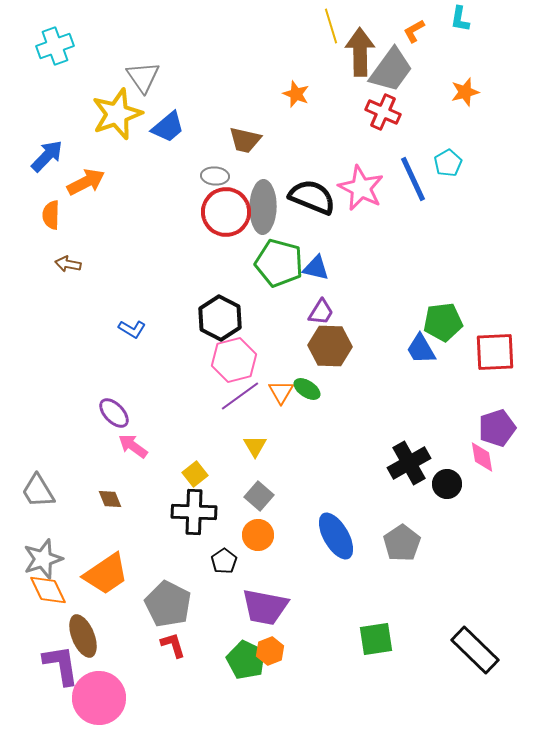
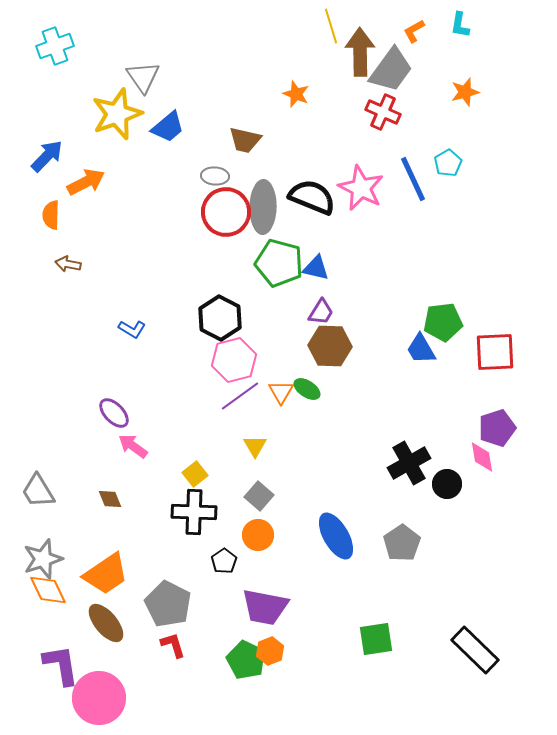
cyan L-shape at (460, 19): moved 6 px down
brown ellipse at (83, 636): moved 23 px right, 13 px up; rotated 18 degrees counterclockwise
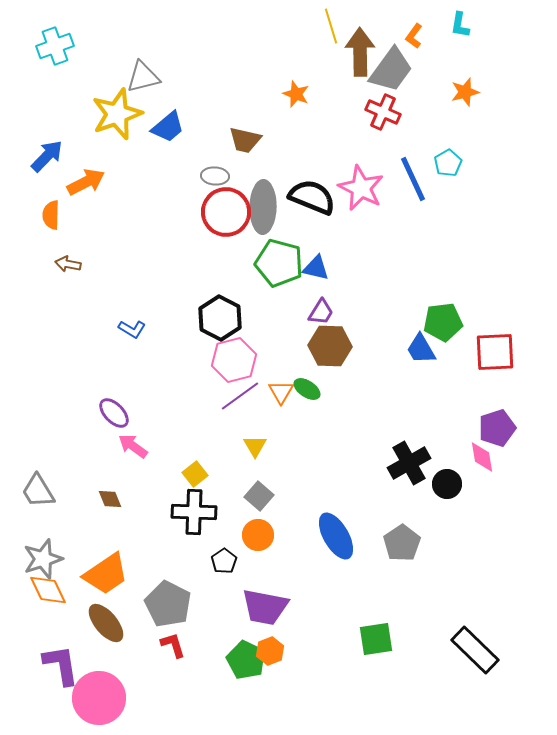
orange L-shape at (414, 31): moved 5 px down; rotated 25 degrees counterclockwise
gray triangle at (143, 77): rotated 51 degrees clockwise
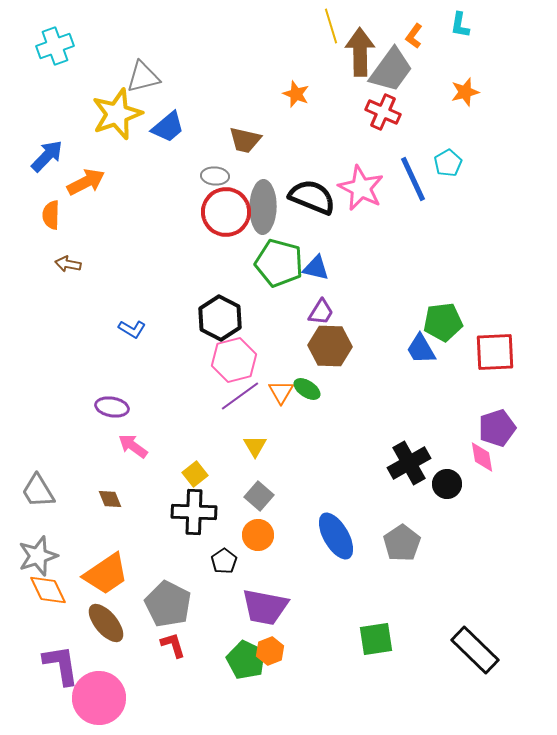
purple ellipse at (114, 413): moved 2 px left, 6 px up; rotated 36 degrees counterclockwise
gray star at (43, 559): moved 5 px left, 3 px up
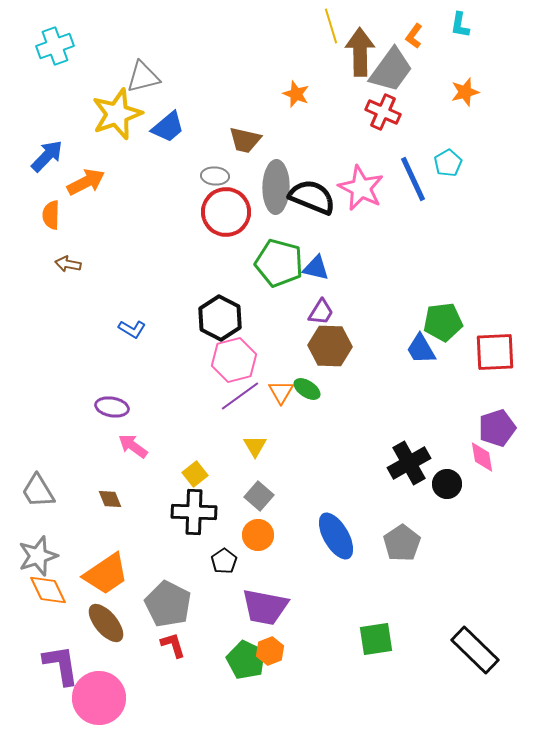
gray ellipse at (263, 207): moved 13 px right, 20 px up
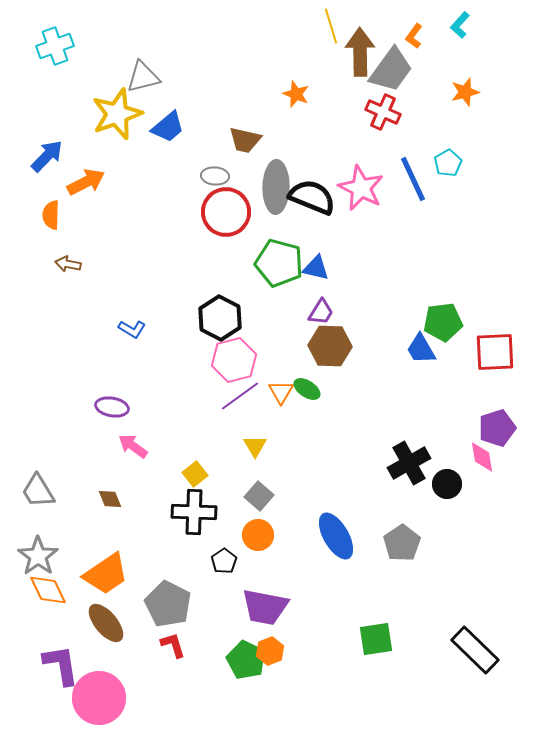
cyan L-shape at (460, 25): rotated 32 degrees clockwise
gray star at (38, 556): rotated 18 degrees counterclockwise
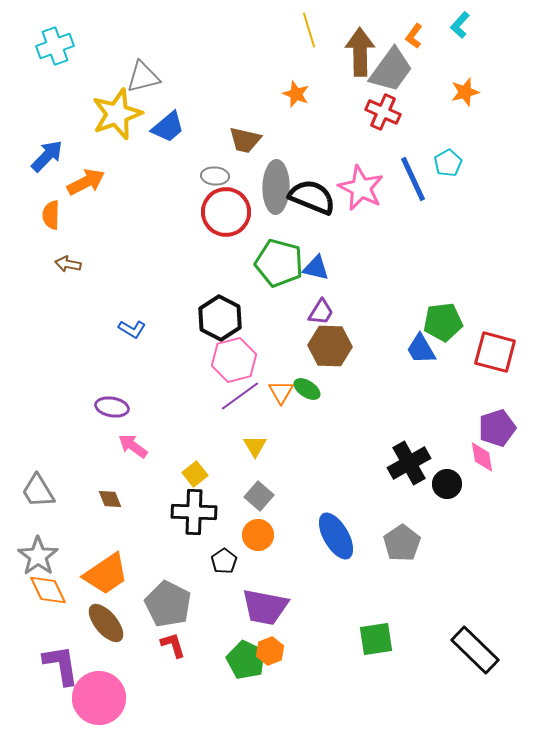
yellow line at (331, 26): moved 22 px left, 4 px down
red square at (495, 352): rotated 18 degrees clockwise
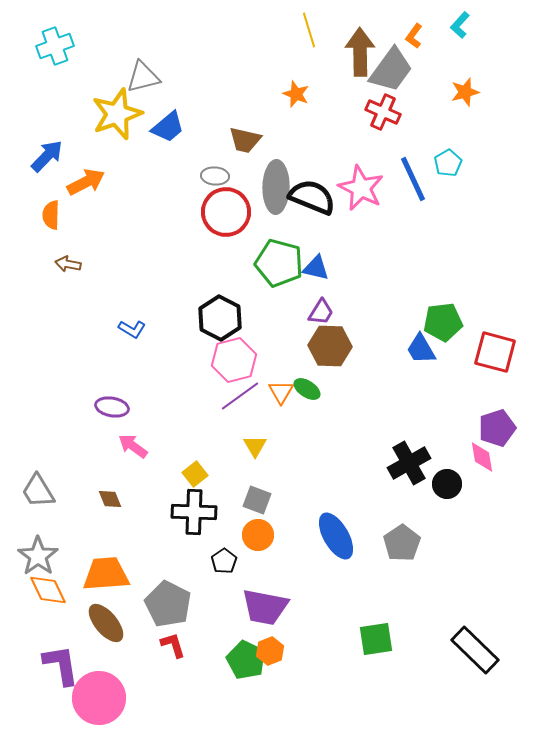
gray square at (259, 496): moved 2 px left, 4 px down; rotated 20 degrees counterclockwise
orange trapezoid at (106, 574): rotated 150 degrees counterclockwise
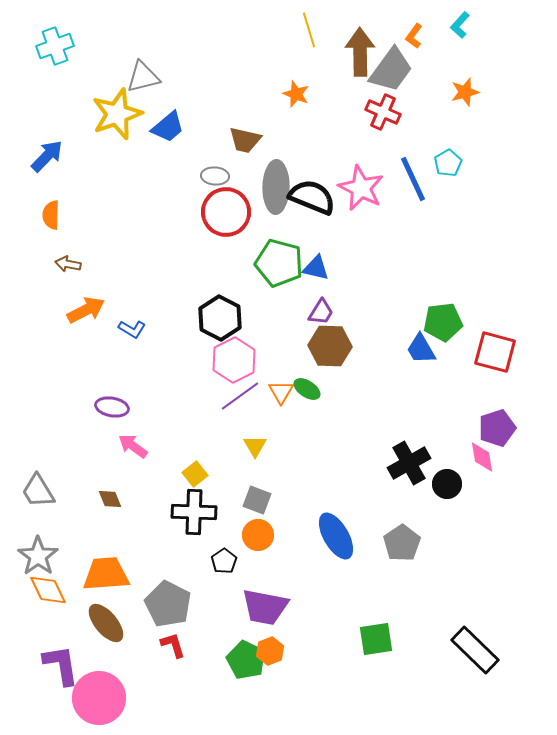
orange arrow at (86, 182): moved 128 px down
pink hexagon at (234, 360): rotated 12 degrees counterclockwise
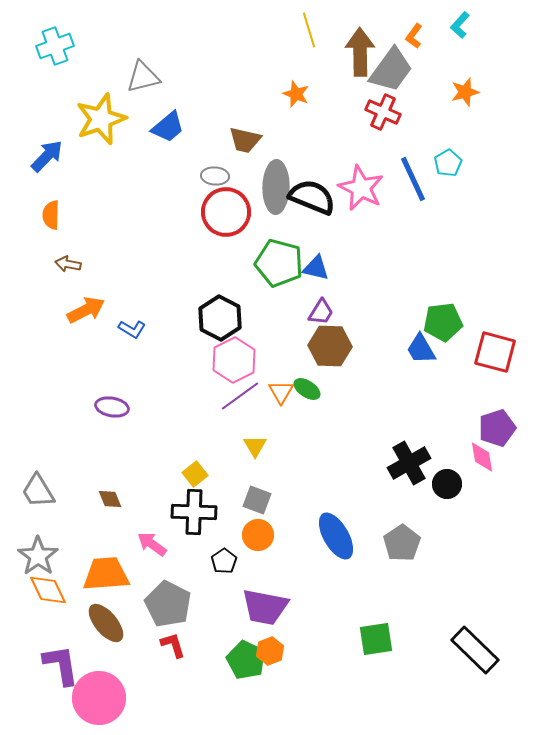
yellow star at (117, 114): moved 16 px left, 5 px down
pink arrow at (133, 446): moved 19 px right, 98 px down
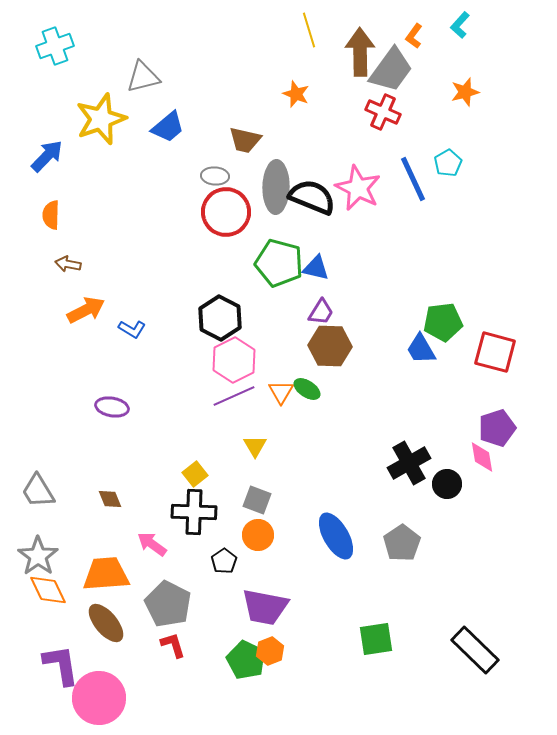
pink star at (361, 188): moved 3 px left
purple line at (240, 396): moved 6 px left; rotated 12 degrees clockwise
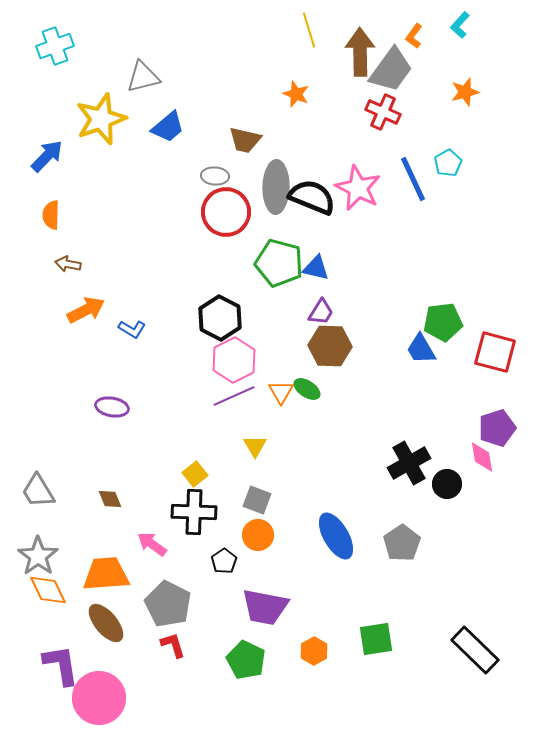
orange hexagon at (270, 651): moved 44 px right; rotated 8 degrees counterclockwise
